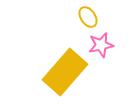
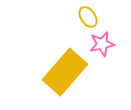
pink star: moved 1 px right, 1 px up
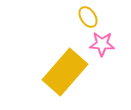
pink star: rotated 15 degrees clockwise
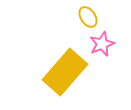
pink star: rotated 25 degrees counterclockwise
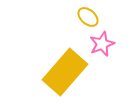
yellow ellipse: rotated 15 degrees counterclockwise
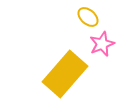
yellow rectangle: moved 2 px down
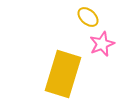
yellow rectangle: moved 2 px left; rotated 24 degrees counterclockwise
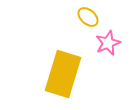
pink star: moved 6 px right, 1 px up
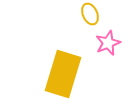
yellow ellipse: moved 2 px right, 3 px up; rotated 25 degrees clockwise
